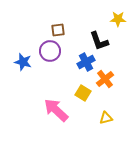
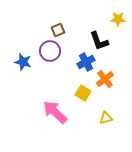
brown square: rotated 16 degrees counterclockwise
pink arrow: moved 1 px left, 2 px down
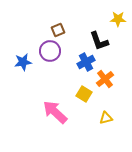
blue star: rotated 24 degrees counterclockwise
yellow square: moved 1 px right, 1 px down
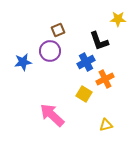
orange cross: rotated 12 degrees clockwise
pink arrow: moved 3 px left, 3 px down
yellow triangle: moved 7 px down
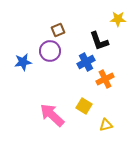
yellow square: moved 12 px down
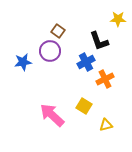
brown square: moved 1 px down; rotated 32 degrees counterclockwise
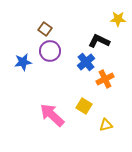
brown square: moved 13 px left, 2 px up
black L-shape: rotated 135 degrees clockwise
blue cross: rotated 12 degrees counterclockwise
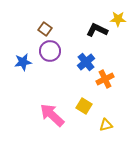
black L-shape: moved 2 px left, 11 px up
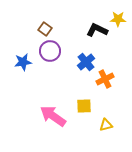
yellow square: rotated 35 degrees counterclockwise
pink arrow: moved 1 px right, 1 px down; rotated 8 degrees counterclockwise
